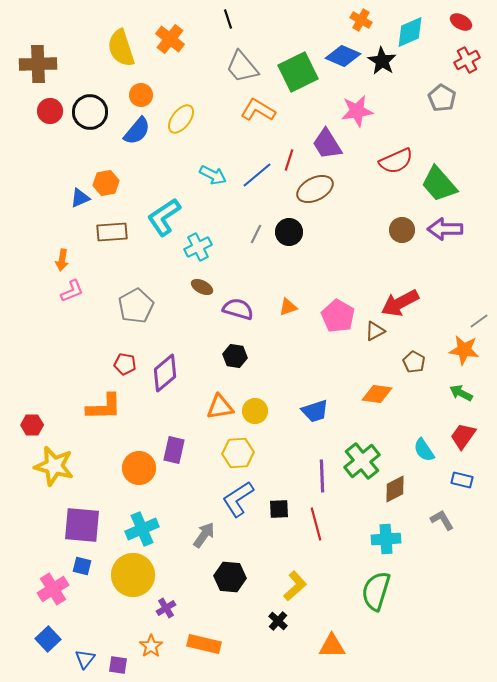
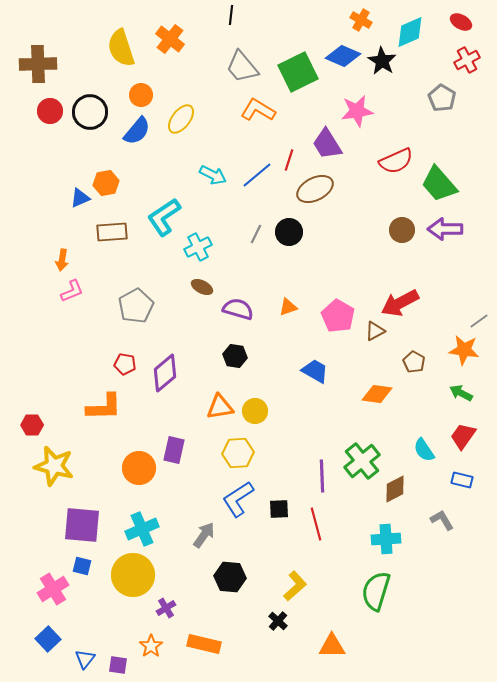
black line at (228, 19): moved 3 px right, 4 px up; rotated 24 degrees clockwise
blue trapezoid at (315, 411): moved 40 px up; rotated 132 degrees counterclockwise
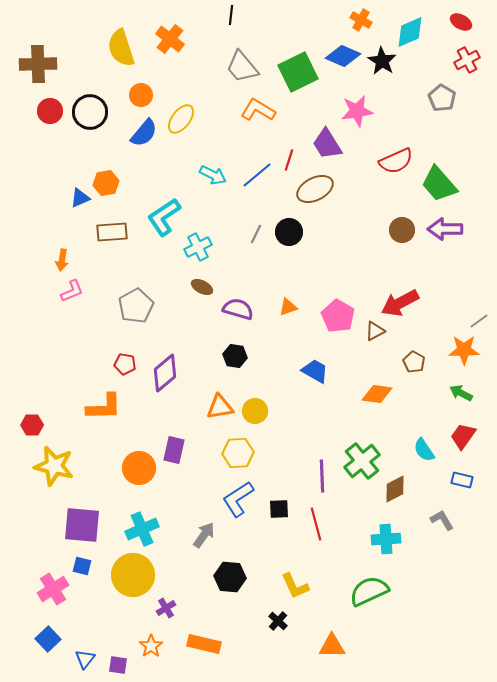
blue semicircle at (137, 131): moved 7 px right, 2 px down
orange star at (464, 350): rotated 8 degrees counterclockwise
yellow L-shape at (295, 586): rotated 108 degrees clockwise
green semicircle at (376, 591): moved 7 px left; rotated 48 degrees clockwise
